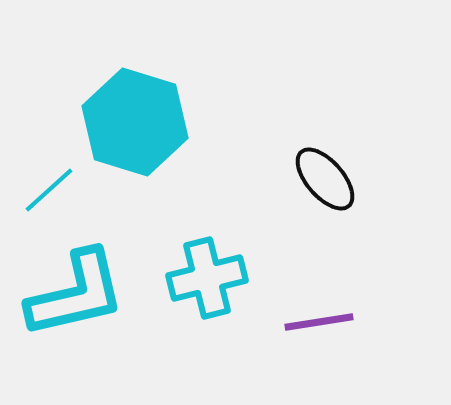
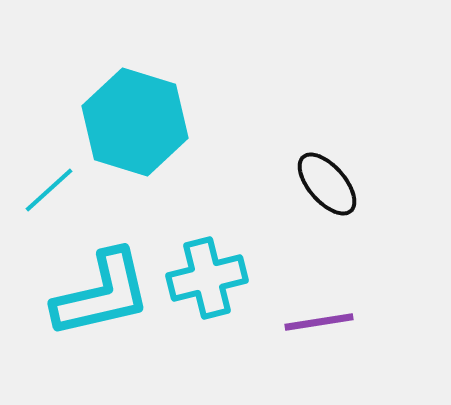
black ellipse: moved 2 px right, 5 px down
cyan L-shape: moved 26 px right
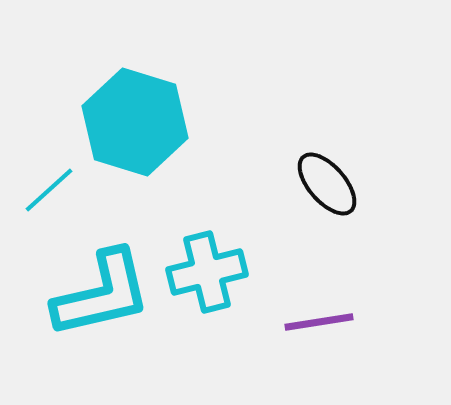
cyan cross: moved 6 px up
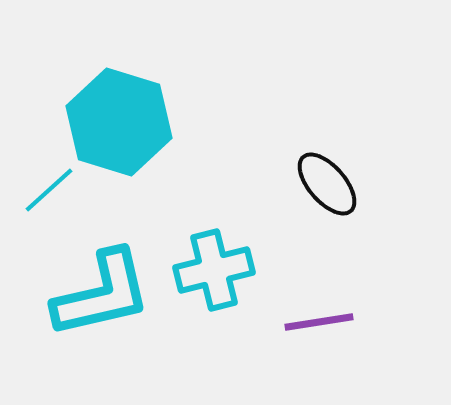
cyan hexagon: moved 16 px left
cyan cross: moved 7 px right, 2 px up
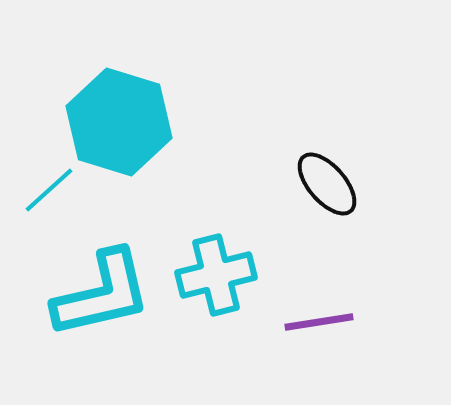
cyan cross: moved 2 px right, 5 px down
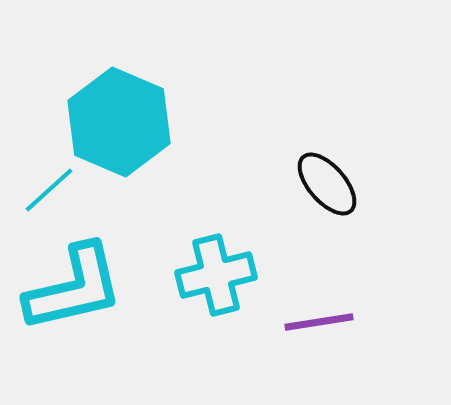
cyan hexagon: rotated 6 degrees clockwise
cyan L-shape: moved 28 px left, 6 px up
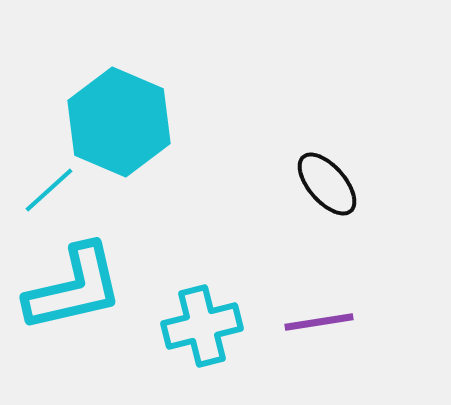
cyan cross: moved 14 px left, 51 px down
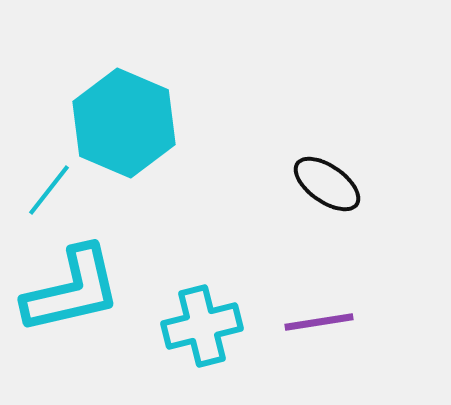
cyan hexagon: moved 5 px right, 1 px down
black ellipse: rotated 14 degrees counterclockwise
cyan line: rotated 10 degrees counterclockwise
cyan L-shape: moved 2 px left, 2 px down
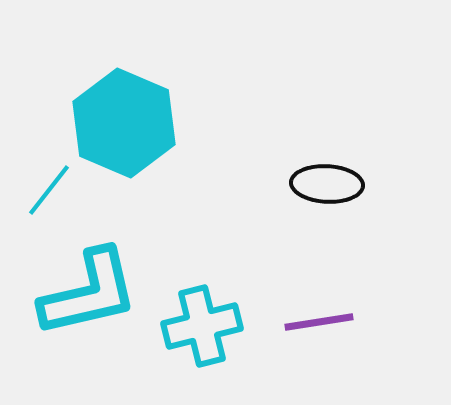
black ellipse: rotated 32 degrees counterclockwise
cyan L-shape: moved 17 px right, 3 px down
